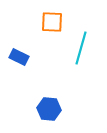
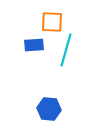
cyan line: moved 15 px left, 2 px down
blue rectangle: moved 15 px right, 12 px up; rotated 30 degrees counterclockwise
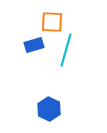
blue rectangle: rotated 12 degrees counterclockwise
blue hexagon: rotated 20 degrees clockwise
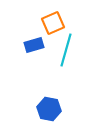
orange square: moved 1 px right, 1 px down; rotated 25 degrees counterclockwise
blue hexagon: rotated 15 degrees counterclockwise
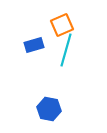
orange square: moved 9 px right, 2 px down
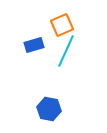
cyan line: moved 1 px down; rotated 8 degrees clockwise
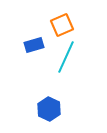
cyan line: moved 6 px down
blue hexagon: rotated 15 degrees clockwise
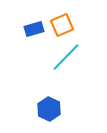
blue rectangle: moved 16 px up
cyan line: rotated 20 degrees clockwise
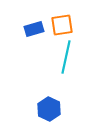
orange square: rotated 15 degrees clockwise
cyan line: rotated 32 degrees counterclockwise
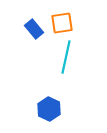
orange square: moved 2 px up
blue rectangle: rotated 66 degrees clockwise
